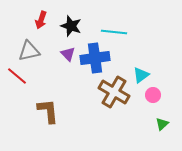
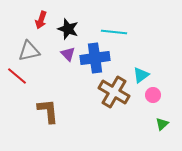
black star: moved 3 px left, 3 px down
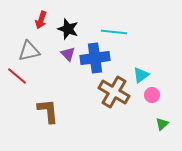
pink circle: moved 1 px left
